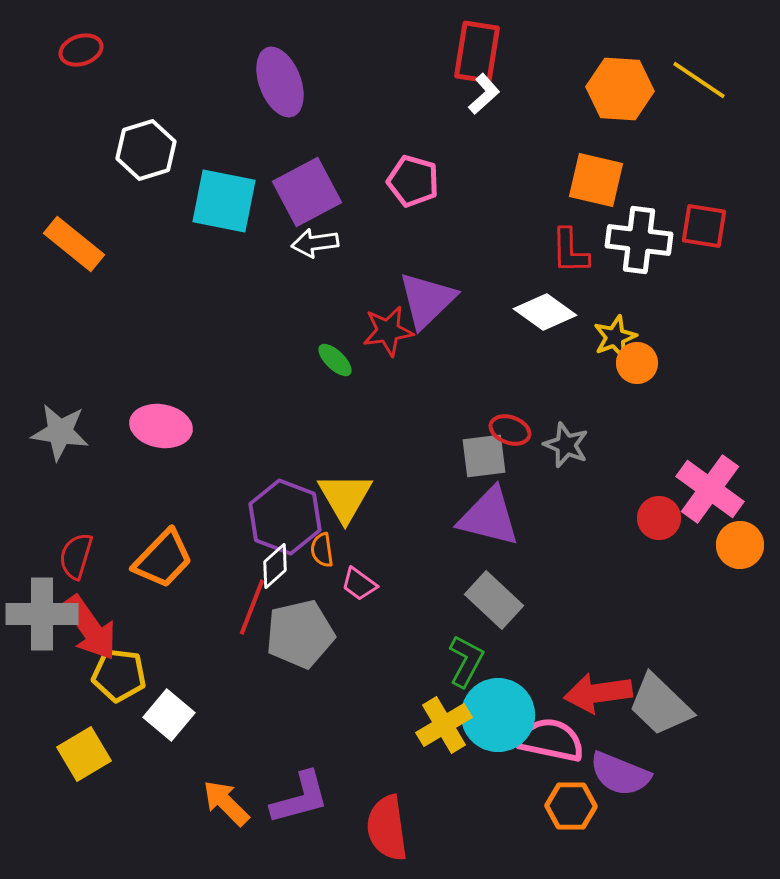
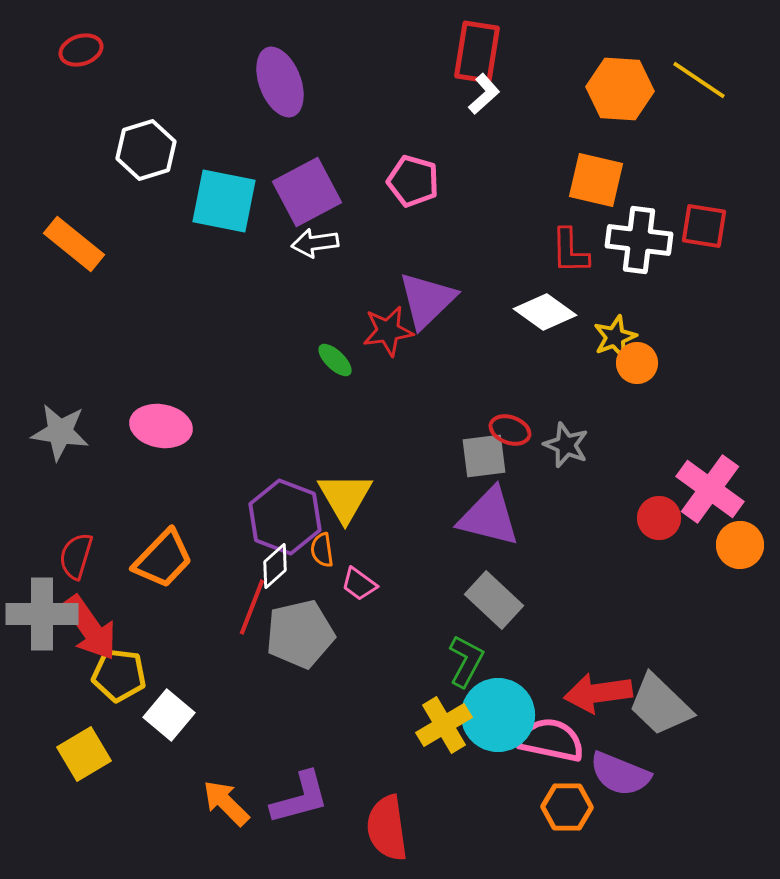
orange hexagon at (571, 806): moved 4 px left, 1 px down
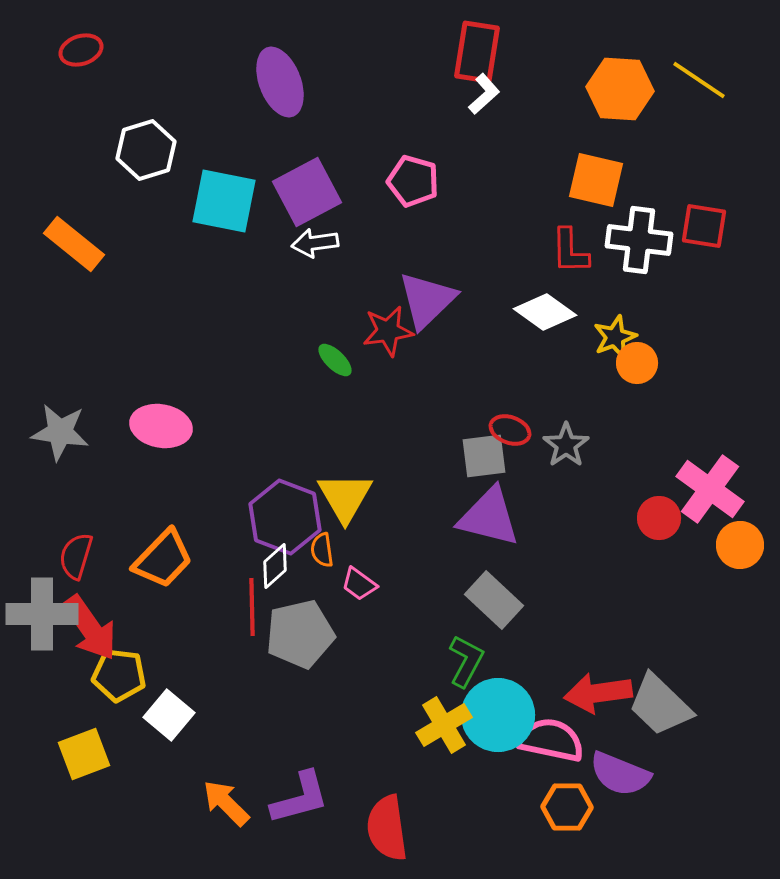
gray star at (566, 445): rotated 15 degrees clockwise
red line at (252, 607): rotated 22 degrees counterclockwise
yellow square at (84, 754): rotated 10 degrees clockwise
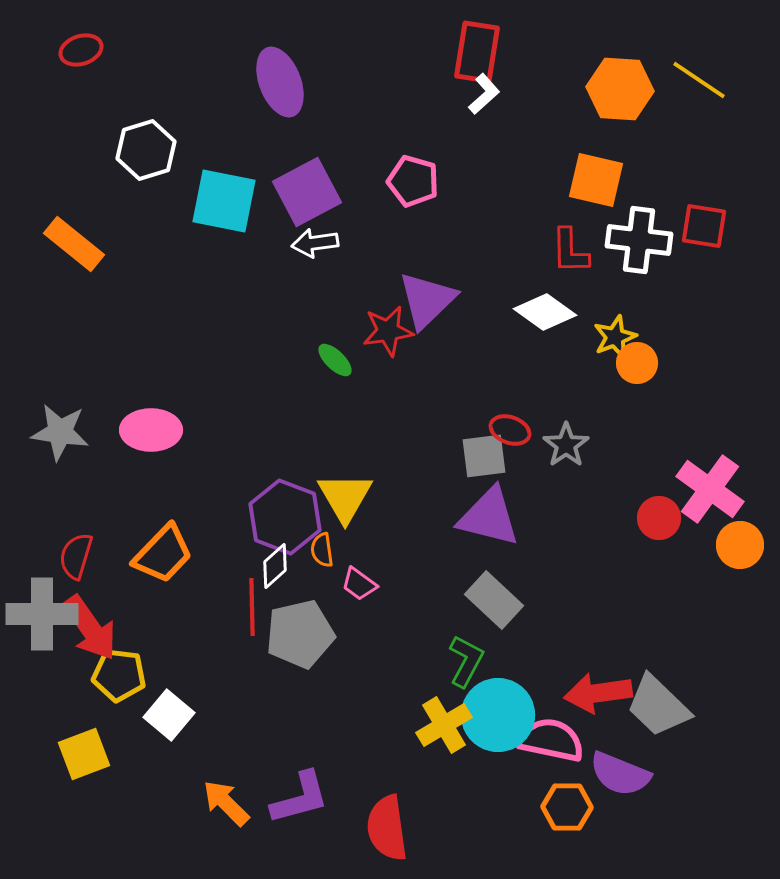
pink ellipse at (161, 426): moved 10 px left, 4 px down; rotated 10 degrees counterclockwise
orange trapezoid at (163, 559): moved 5 px up
gray trapezoid at (660, 705): moved 2 px left, 1 px down
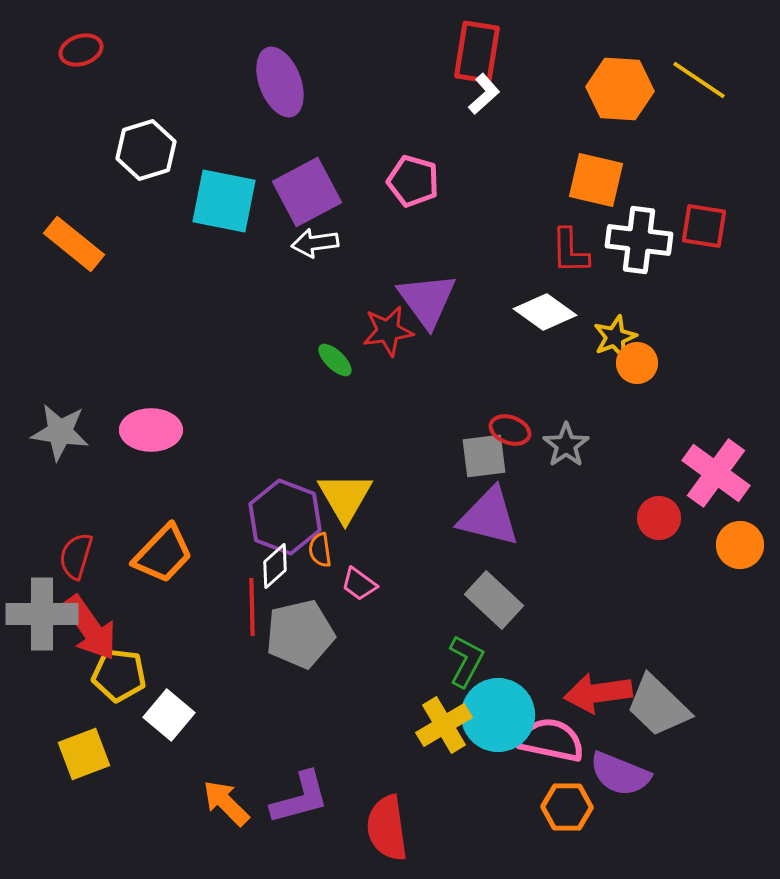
purple triangle at (427, 300): rotated 22 degrees counterclockwise
pink cross at (710, 489): moved 6 px right, 16 px up
orange semicircle at (322, 550): moved 2 px left
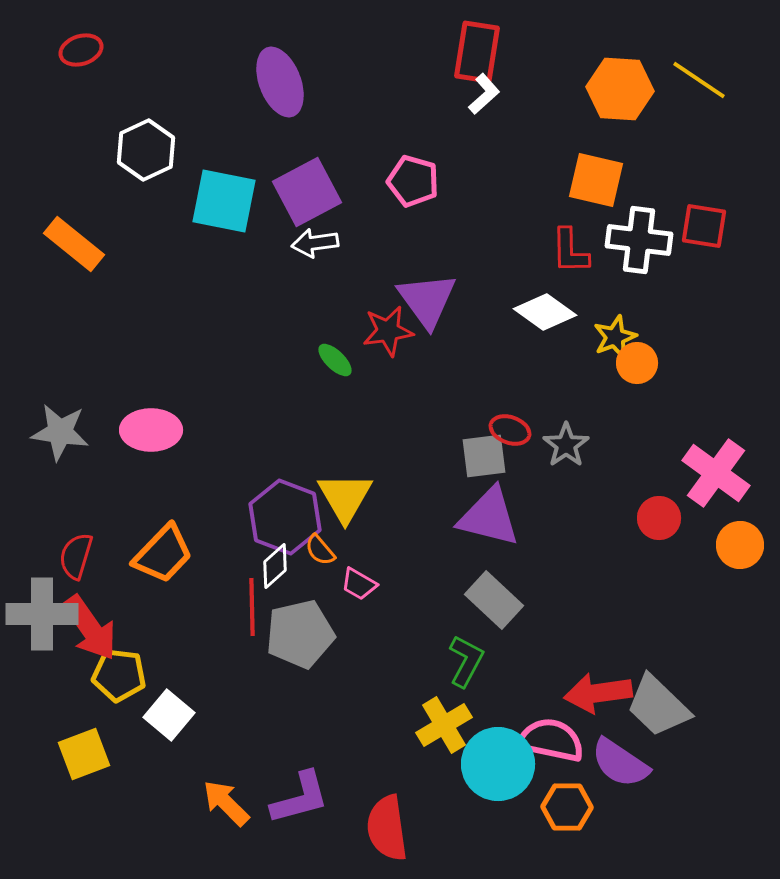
white hexagon at (146, 150): rotated 8 degrees counterclockwise
orange semicircle at (320, 550): rotated 32 degrees counterclockwise
pink trapezoid at (359, 584): rotated 6 degrees counterclockwise
cyan circle at (498, 715): moved 49 px down
purple semicircle at (620, 774): moved 11 px up; rotated 12 degrees clockwise
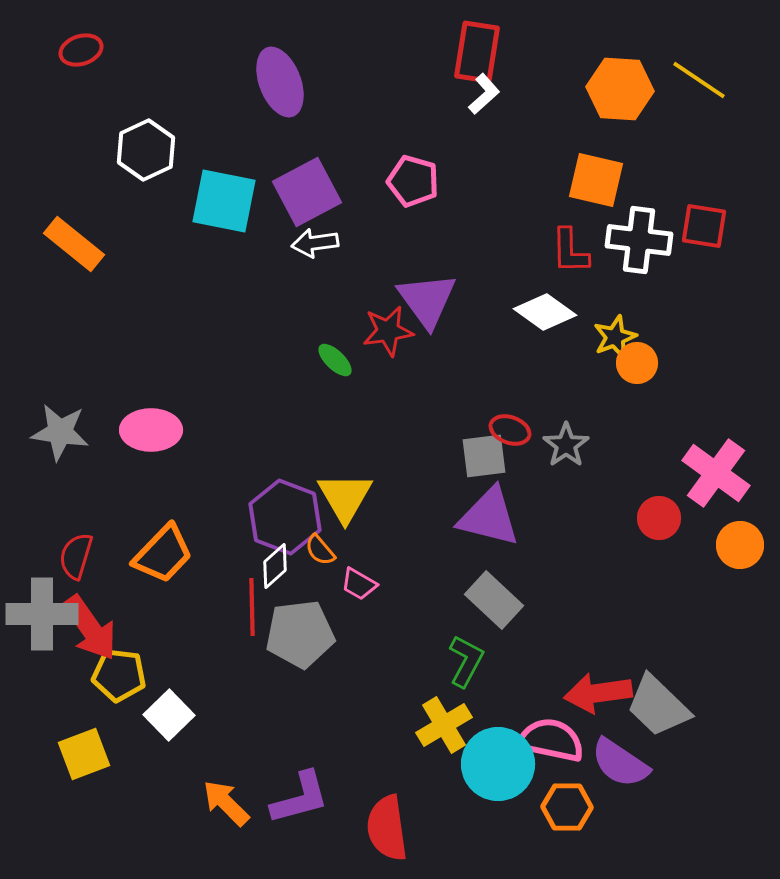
gray pentagon at (300, 634): rotated 6 degrees clockwise
white square at (169, 715): rotated 6 degrees clockwise
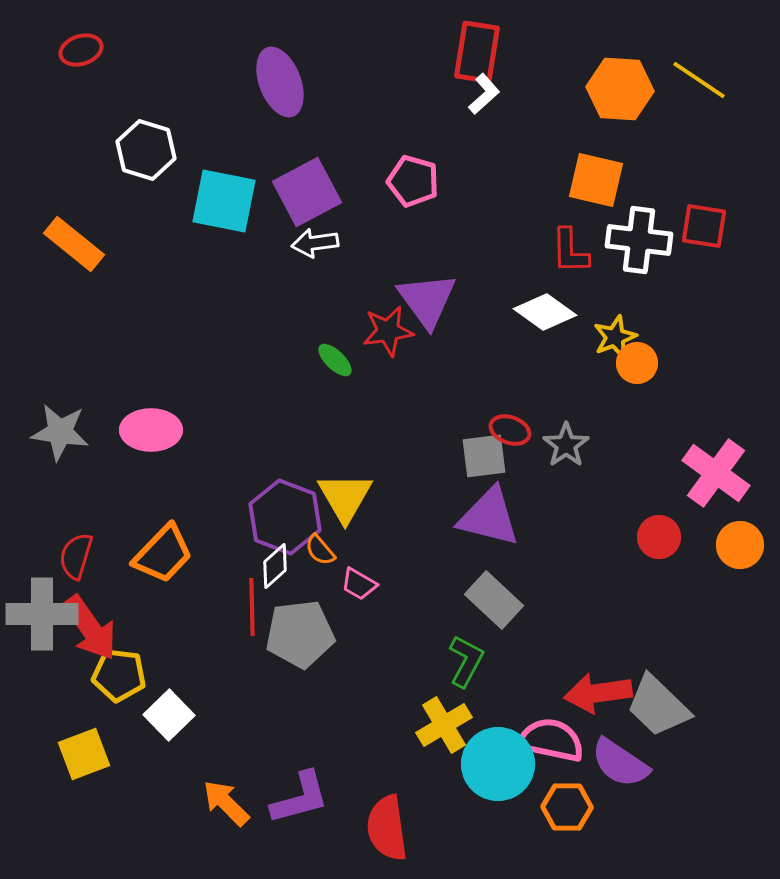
white hexagon at (146, 150): rotated 18 degrees counterclockwise
red circle at (659, 518): moved 19 px down
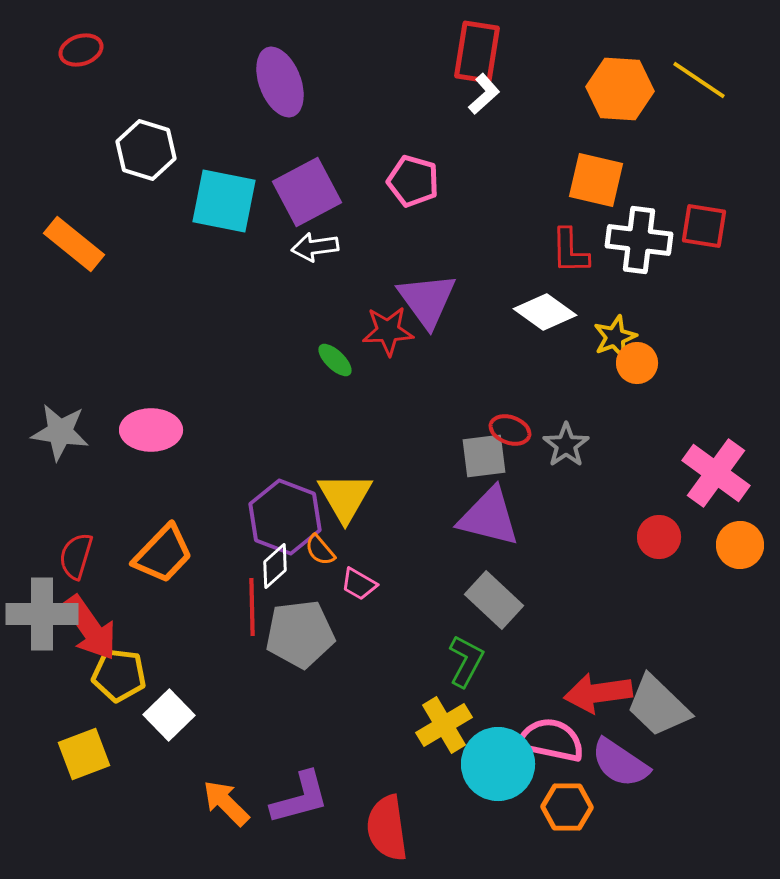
white arrow at (315, 243): moved 4 px down
red star at (388, 331): rotated 6 degrees clockwise
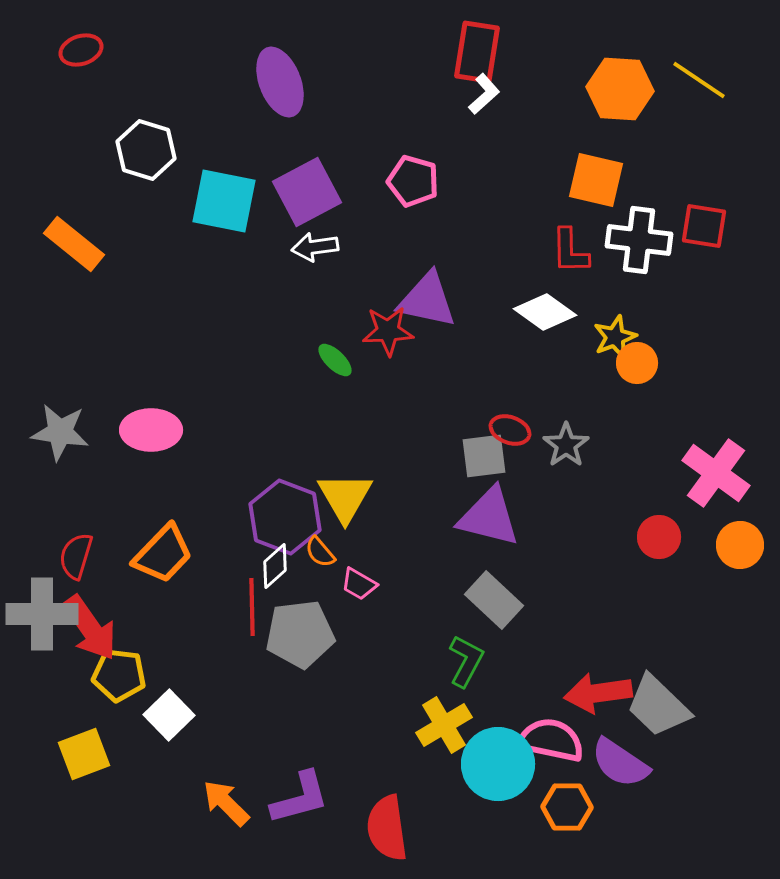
purple triangle at (427, 300): rotated 42 degrees counterclockwise
orange semicircle at (320, 550): moved 2 px down
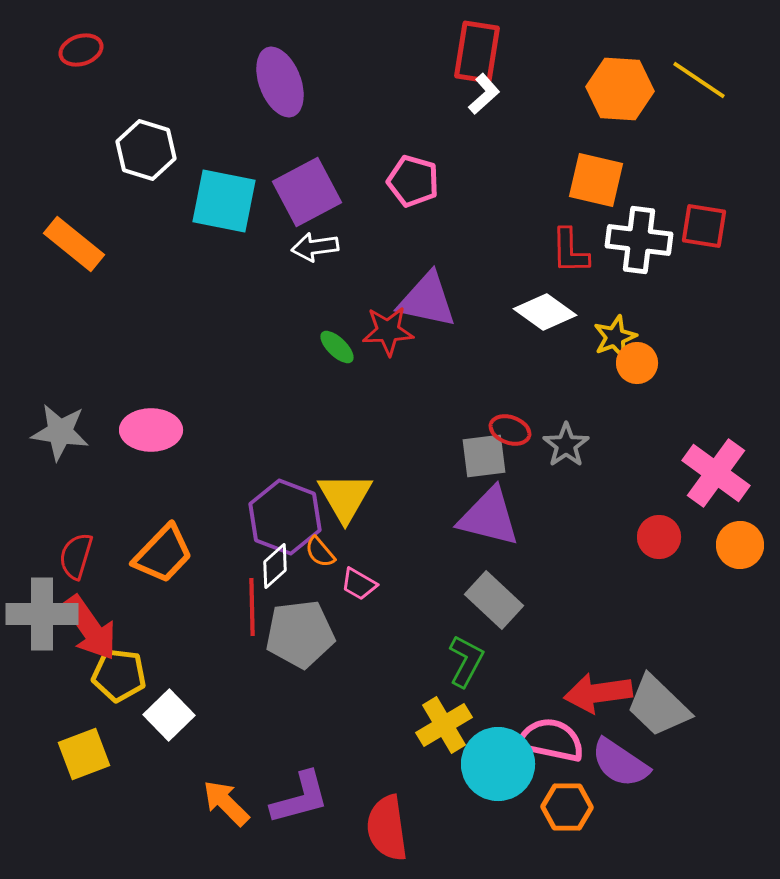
green ellipse at (335, 360): moved 2 px right, 13 px up
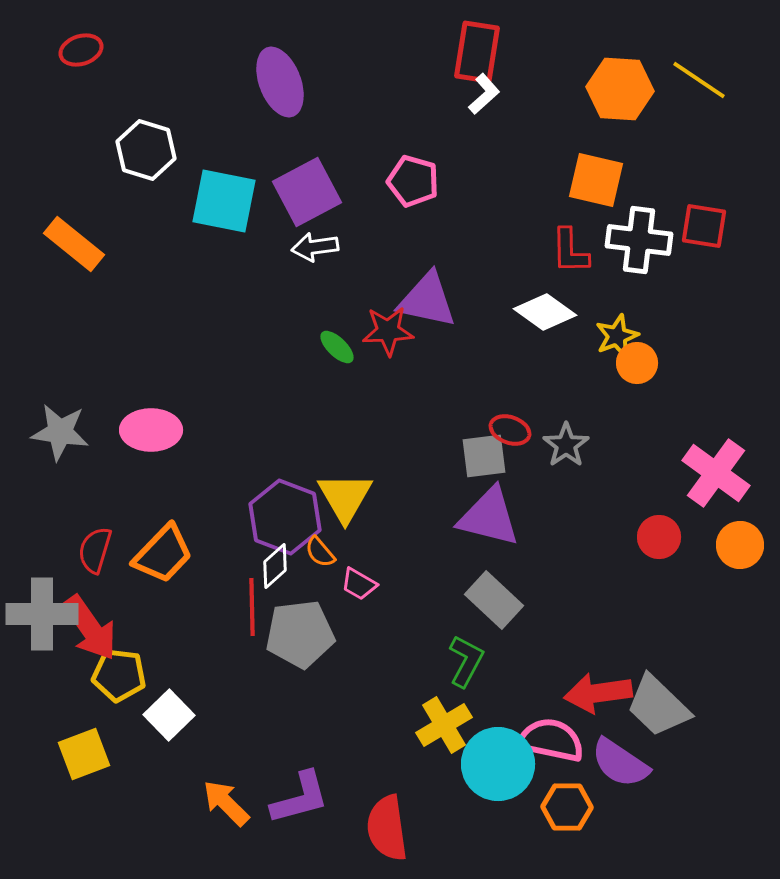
yellow star at (615, 337): moved 2 px right, 1 px up
red semicircle at (76, 556): moved 19 px right, 6 px up
